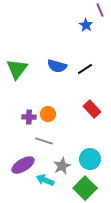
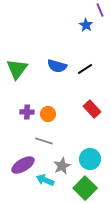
purple cross: moved 2 px left, 5 px up
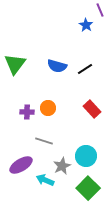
green triangle: moved 2 px left, 5 px up
orange circle: moved 6 px up
cyan circle: moved 4 px left, 3 px up
purple ellipse: moved 2 px left
green square: moved 3 px right
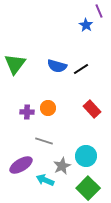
purple line: moved 1 px left, 1 px down
black line: moved 4 px left
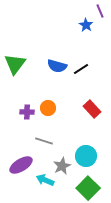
purple line: moved 1 px right
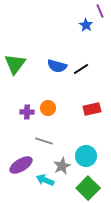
red rectangle: rotated 60 degrees counterclockwise
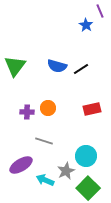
green triangle: moved 2 px down
gray star: moved 4 px right, 5 px down
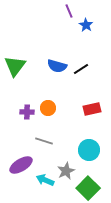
purple line: moved 31 px left
cyan circle: moved 3 px right, 6 px up
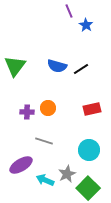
gray star: moved 1 px right, 3 px down
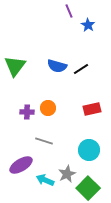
blue star: moved 2 px right
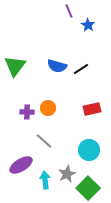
gray line: rotated 24 degrees clockwise
cyan arrow: rotated 60 degrees clockwise
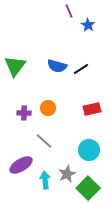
purple cross: moved 3 px left, 1 px down
